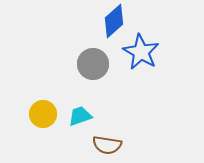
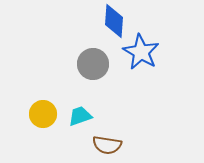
blue diamond: rotated 44 degrees counterclockwise
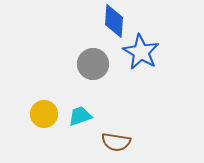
yellow circle: moved 1 px right
brown semicircle: moved 9 px right, 3 px up
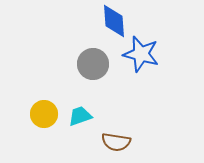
blue diamond: rotated 8 degrees counterclockwise
blue star: moved 2 px down; rotated 15 degrees counterclockwise
